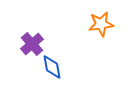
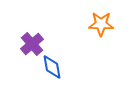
orange star: rotated 10 degrees clockwise
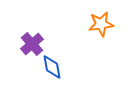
orange star: rotated 10 degrees counterclockwise
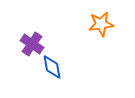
purple cross: rotated 15 degrees counterclockwise
